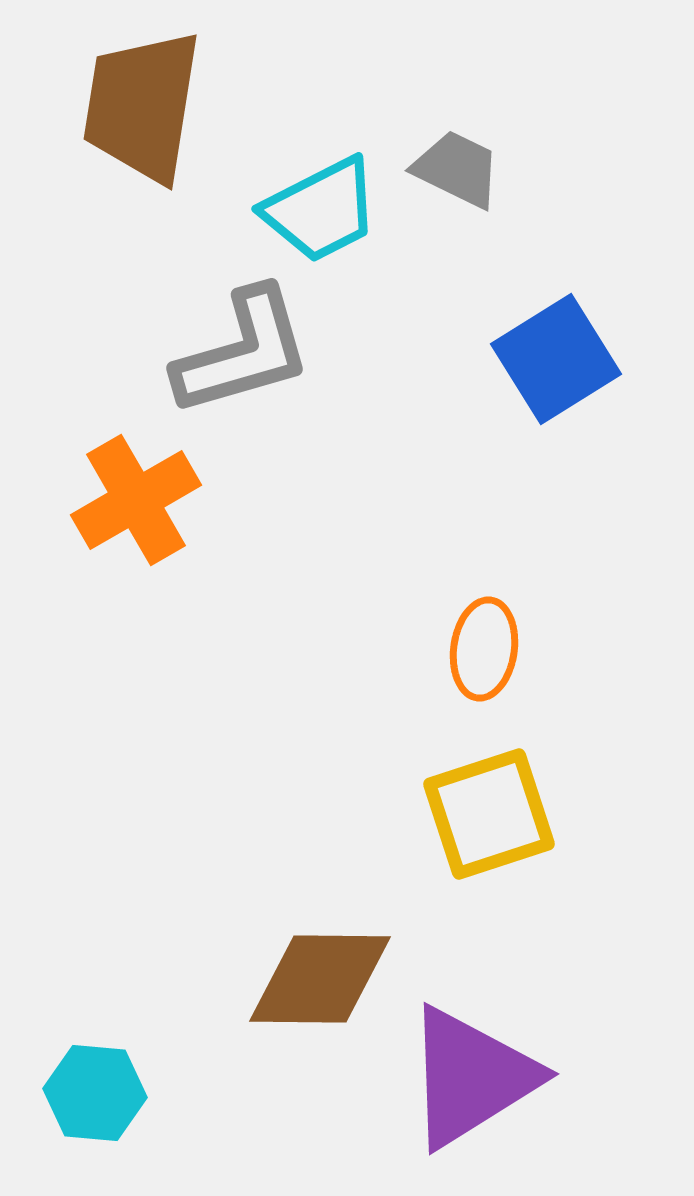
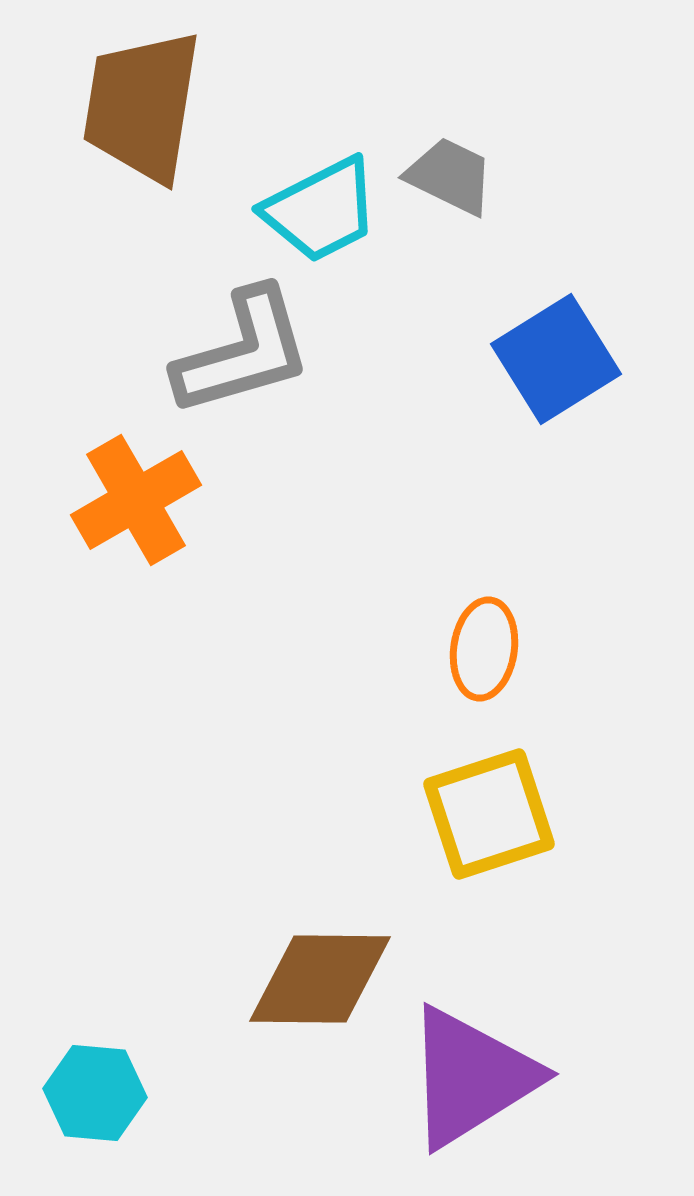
gray trapezoid: moved 7 px left, 7 px down
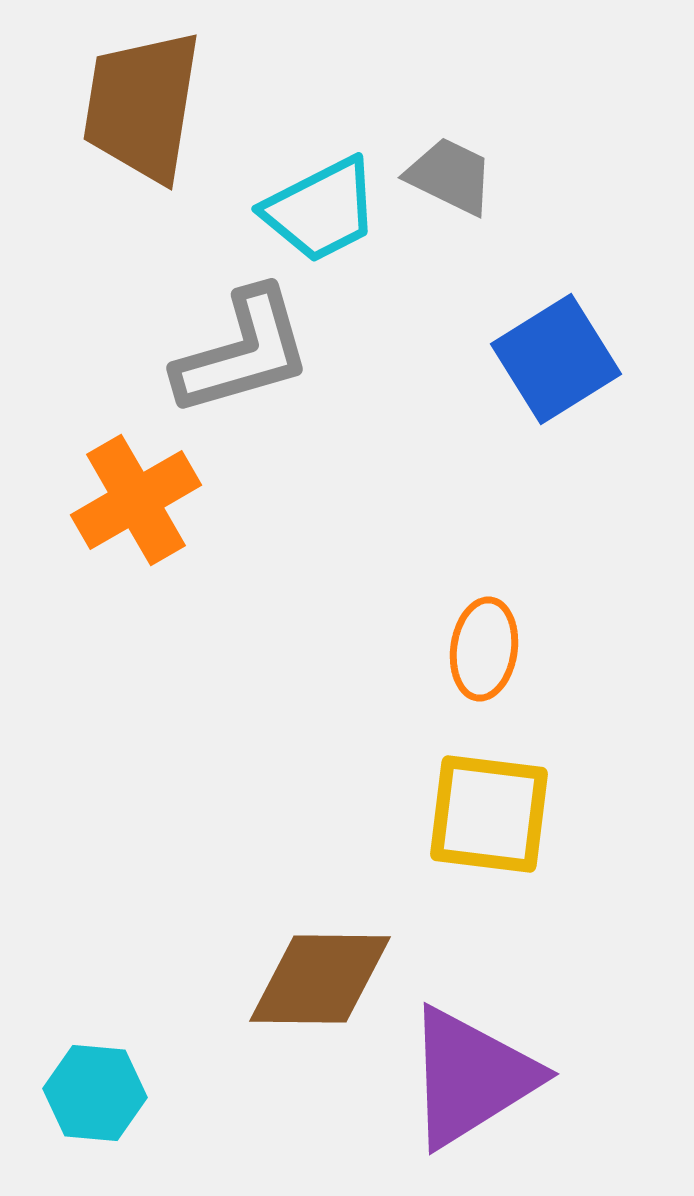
yellow square: rotated 25 degrees clockwise
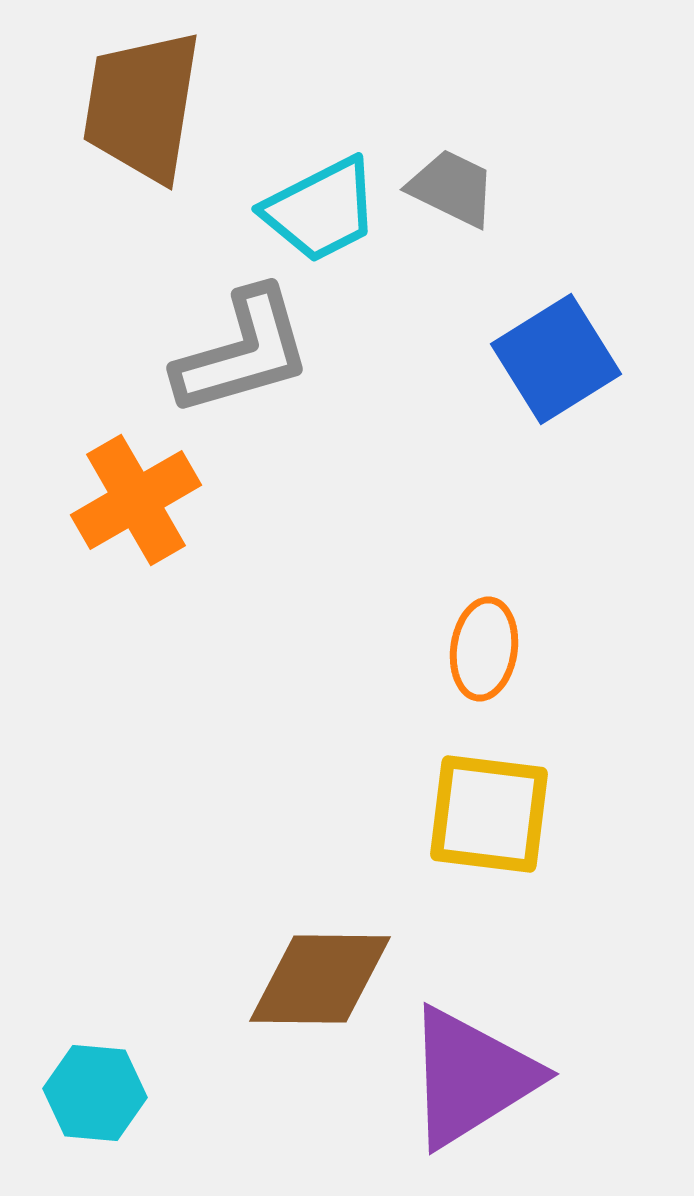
gray trapezoid: moved 2 px right, 12 px down
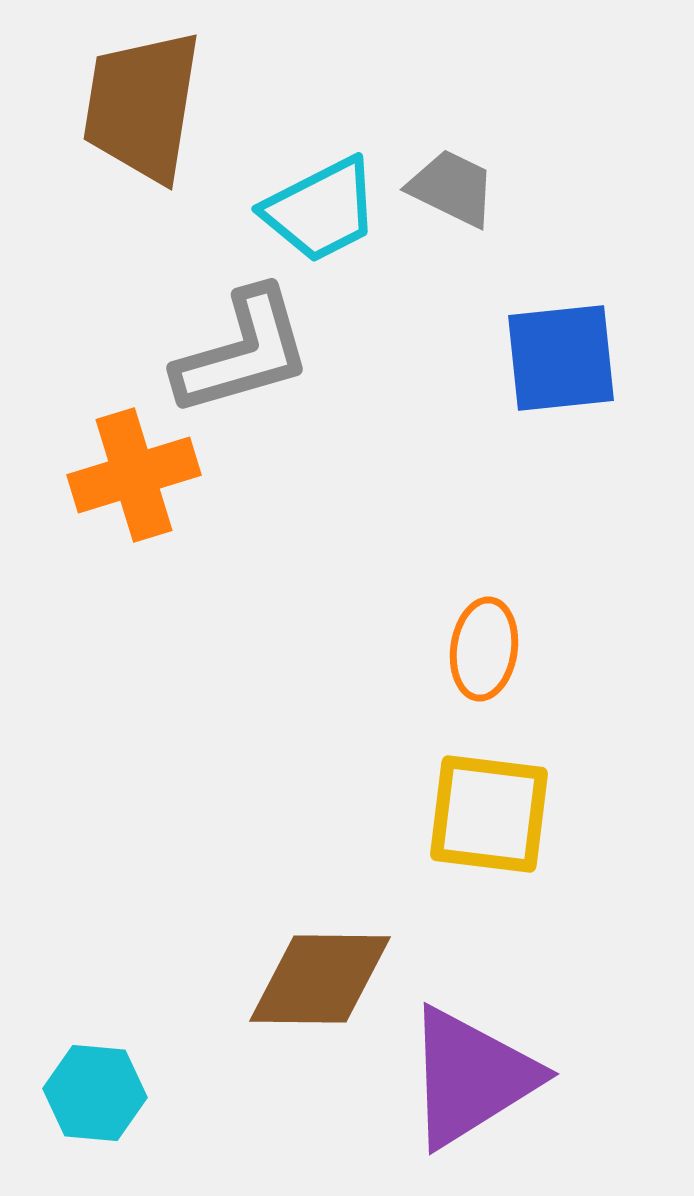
blue square: moved 5 px right, 1 px up; rotated 26 degrees clockwise
orange cross: moved 2 px left, 25 px up; rotated 13 degrees clockwise
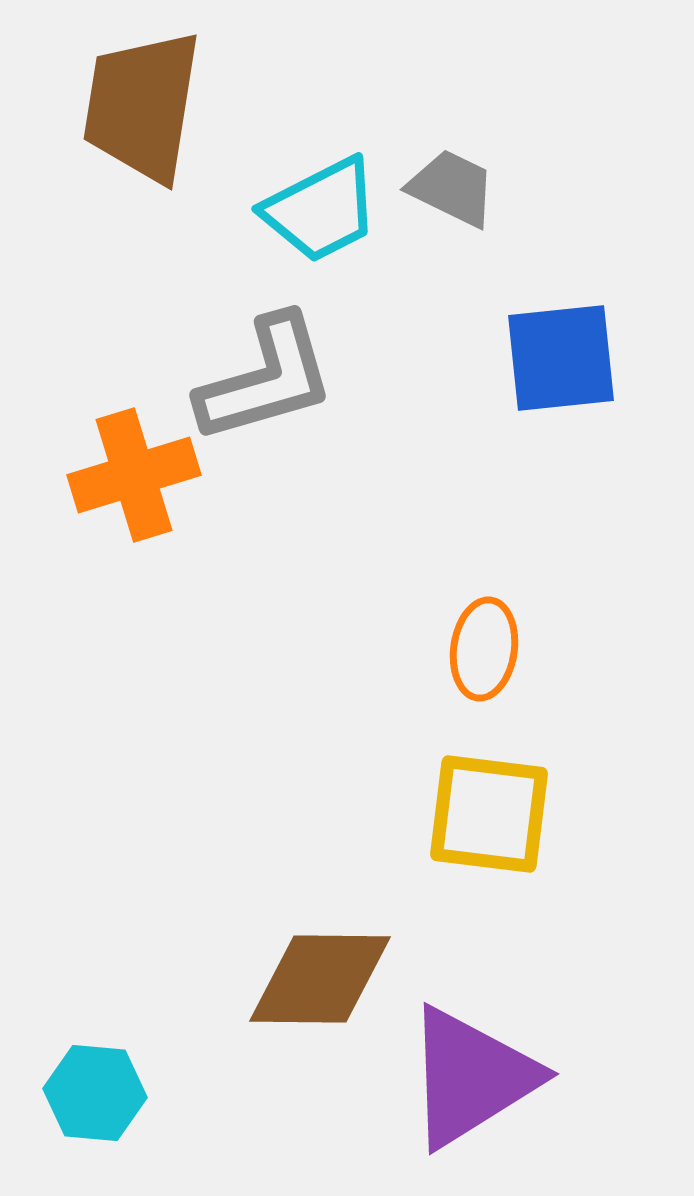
gray L-shape: moved 23 px right, 27 px down
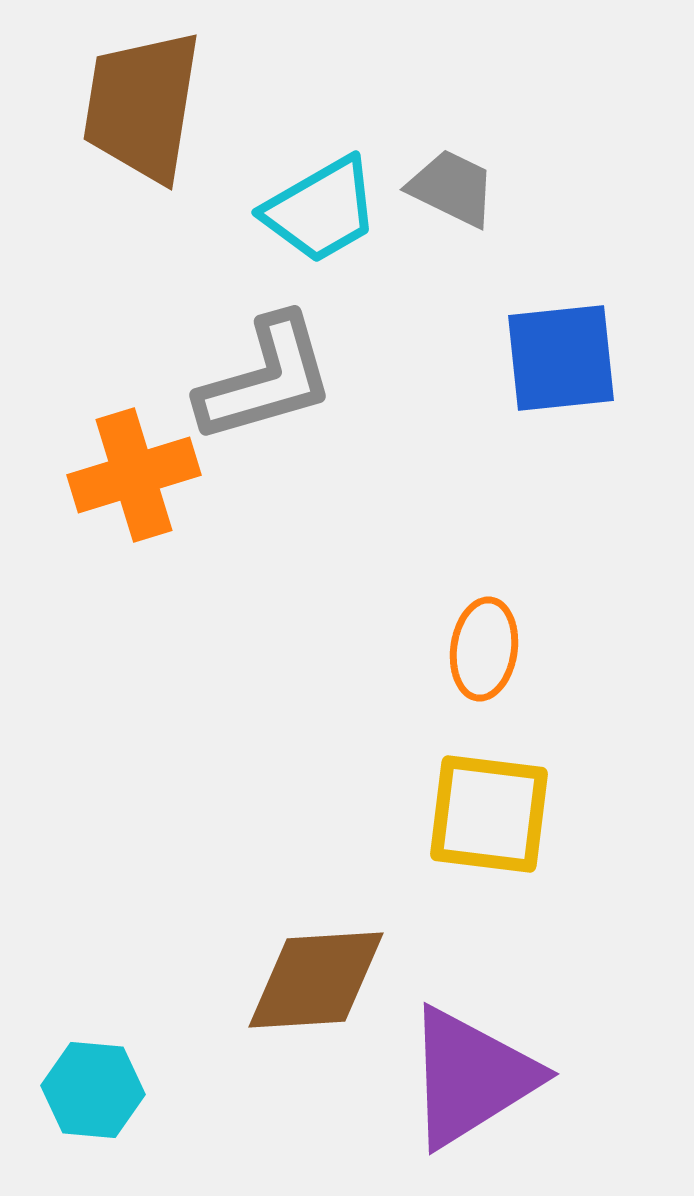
cyan trapezoid: rotated 3 degrees counterclockwise
brown diamond: moved 4 px left, 1 px down; rotated 4 degrees counterclockwise
cyan hexagon: moved 2 px left, 3 px up
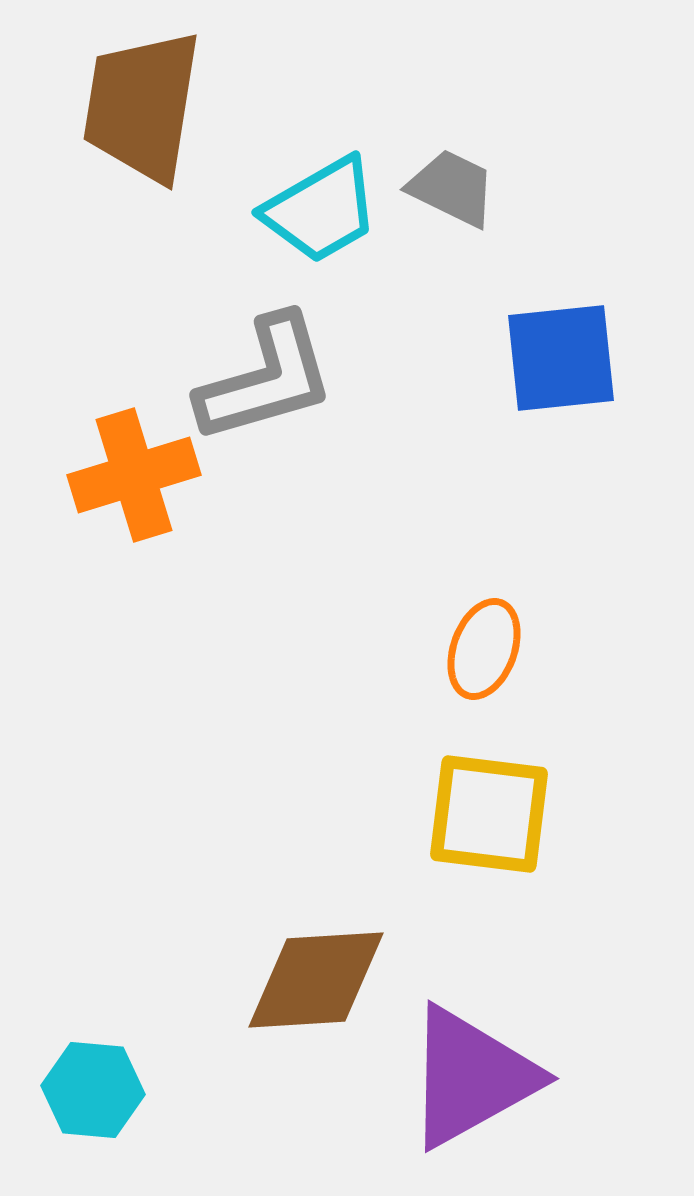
orange ellipse: rotated 12 degrees clockwise
purple triangle: rotated 3 degrees clockwise
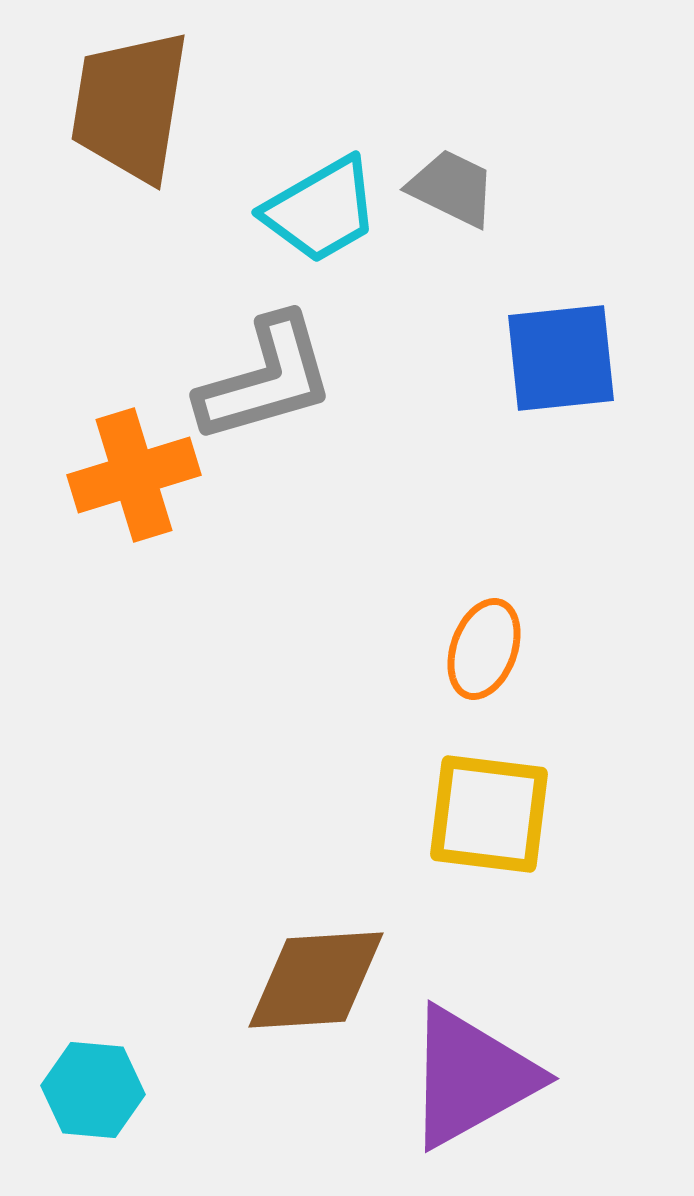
brown trapezoid: moved 12 px left
